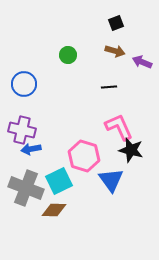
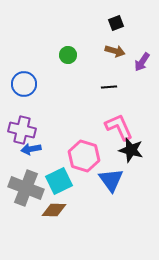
purple arrow: rotated 78 degrees counterclockwise
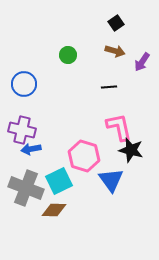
black square: rotated 14 degrees counterclockwise
pink L-shape: rotated 12 degrees clockwise
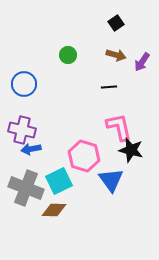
brown arrow: moved 1 px right, 4 px down
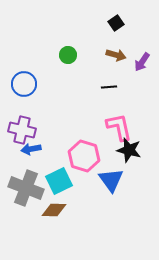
black star: moved 2 px left
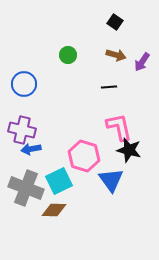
black square: moved 1 px left, 1 px up; rotated 21 degrees counterclockwise
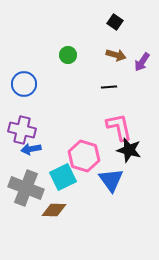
cyan square: moved 4 px right, 4 px up
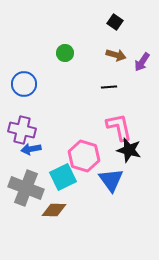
green circle: moved 3 px left, 2 px up
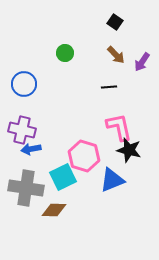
brown arrow: rotated 30 degrees clockwise
blue triangle: moved 1 px right; rotated 44 degrees clockwise
gray cross: rotated 12 degrees counterclockwise
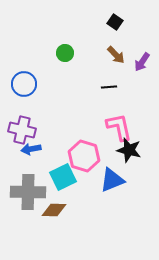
gray cross: moved 2 px right, 4 px down; rotated 8 degrees counterclockwise
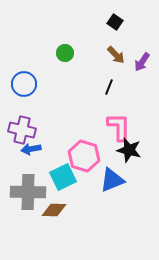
black line: rotated 63 degrees counterclockwise
pink L-shape: rotated 12 degrees clockwise
